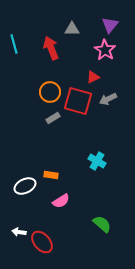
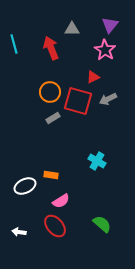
red ellipse: moved 13 px right, 16 px up
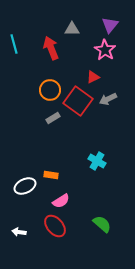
orange circle: moved 2 px up
red square: rotated 20 degrees clockwise
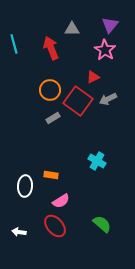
white ellipse: rotated 60 degrees counterclockwise
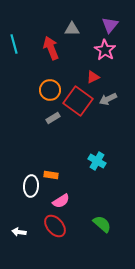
white ellipse: moved 6 px right
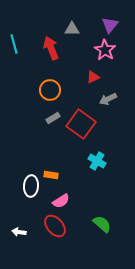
red square: moved 3 px right, 23 px down
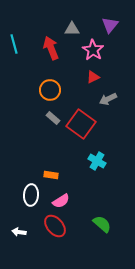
pink star: moved 12 px left
gray rectangle: rotated 72 degrees clockwise
white ellipse: moved 9 px down
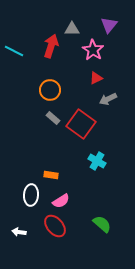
purple triangle: moved 1 px left
cyan line: moved 7 px down; rotated 48 degrees counterclockwise
red arrow: moved 2 px up; rotated 40 degrees clockwise
red triangle: moved 3 px right, 1 px down
